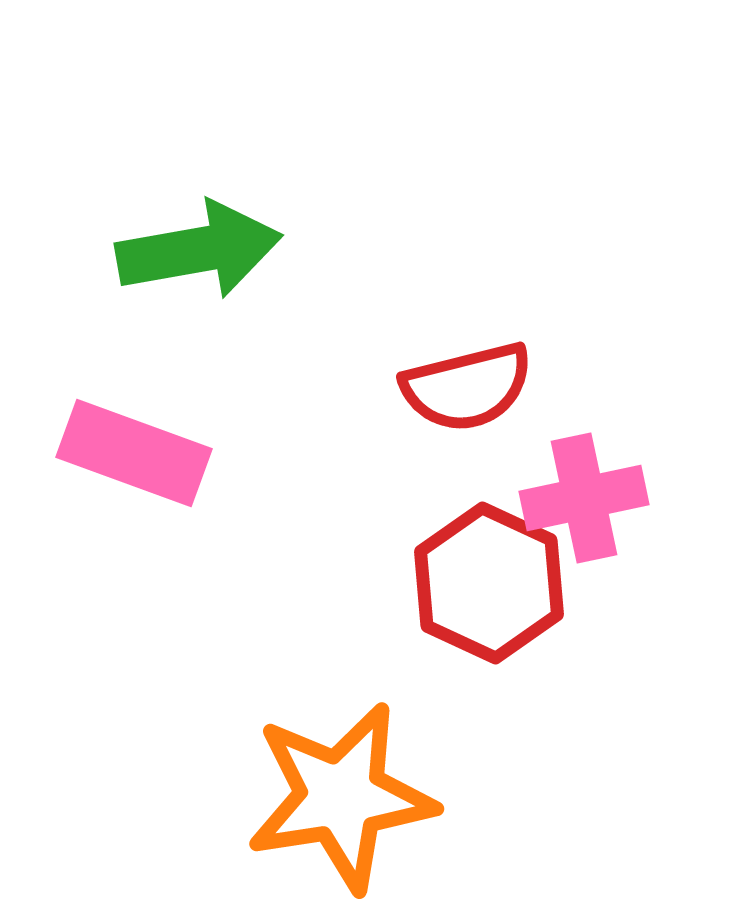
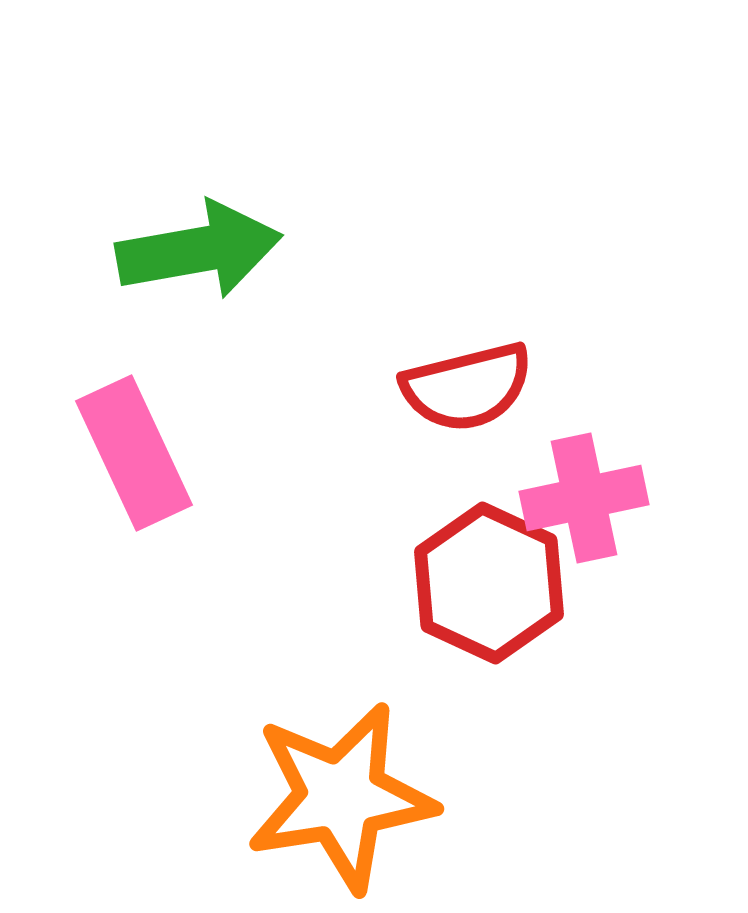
pink rectangle: rotated 45 degrees clockwise
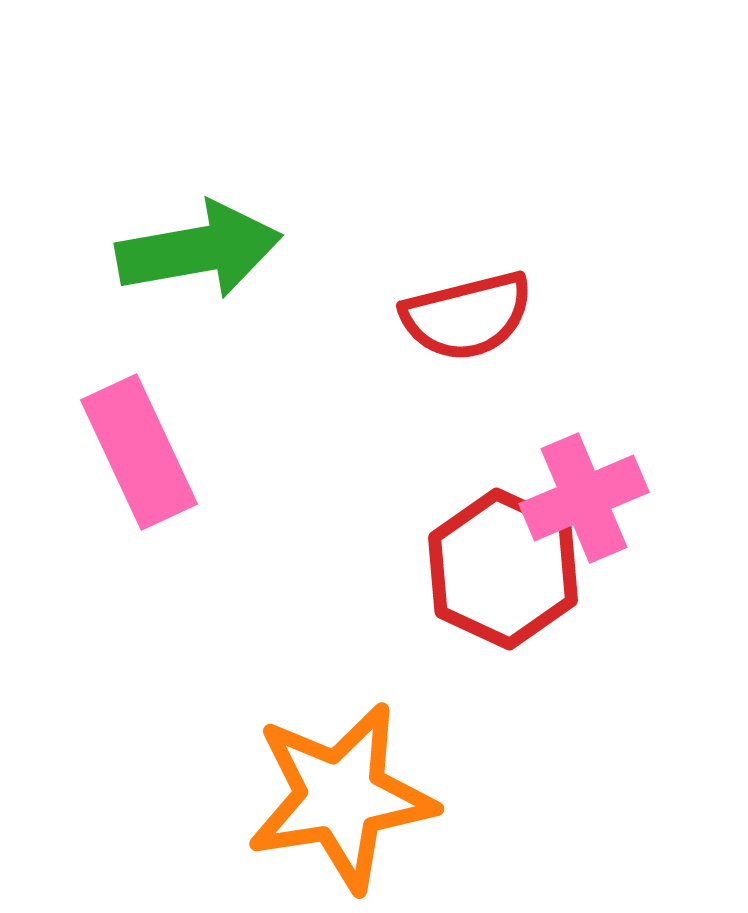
red semicircle: moved 71 px up
pink rectangle: moved 5 px right, 1 px up
pink cross: rotated 11 degrees counterclockwise
red hexagon: moved 14 px right, 14 px up
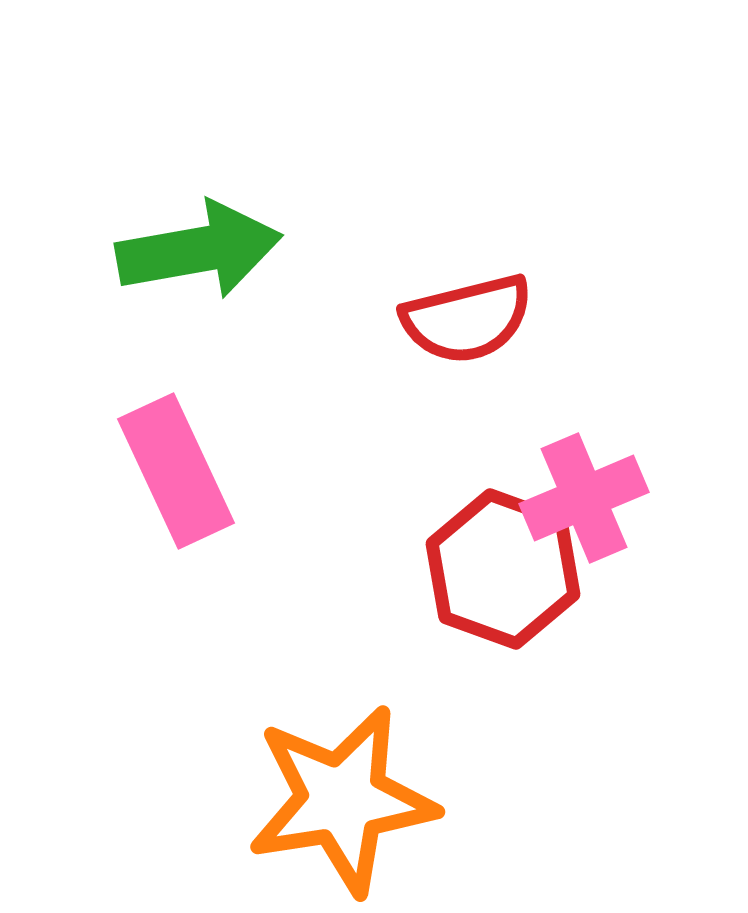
red semicircle: moved 3 px down
pink rectangle: moved 37 px right, 19 px down
red hexagon: rotated 5 degrees counterclockwise
orange star: moved 1 px right, 3 px down
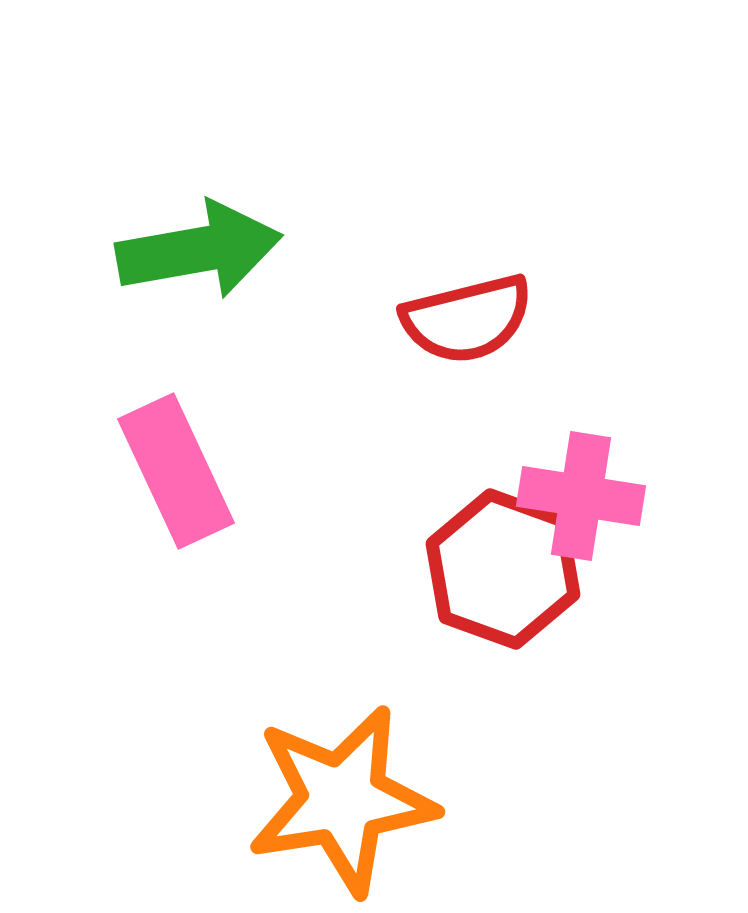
pink cross: moved 3 px left, 2 px up; rotated 32 degrees clockwise
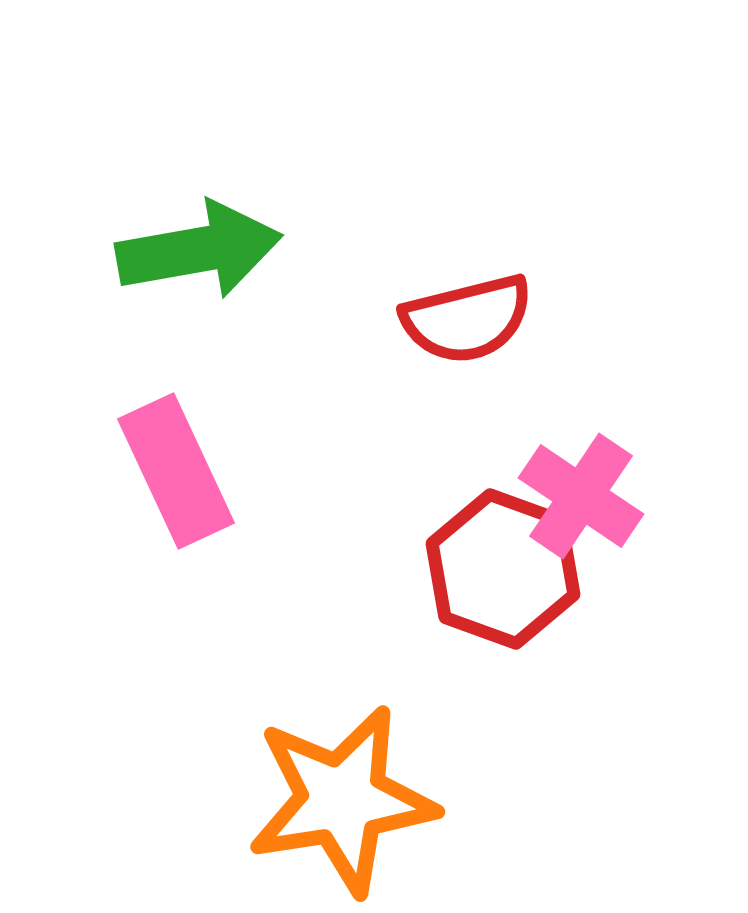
pink cross: rotated 25 degrees clockwise
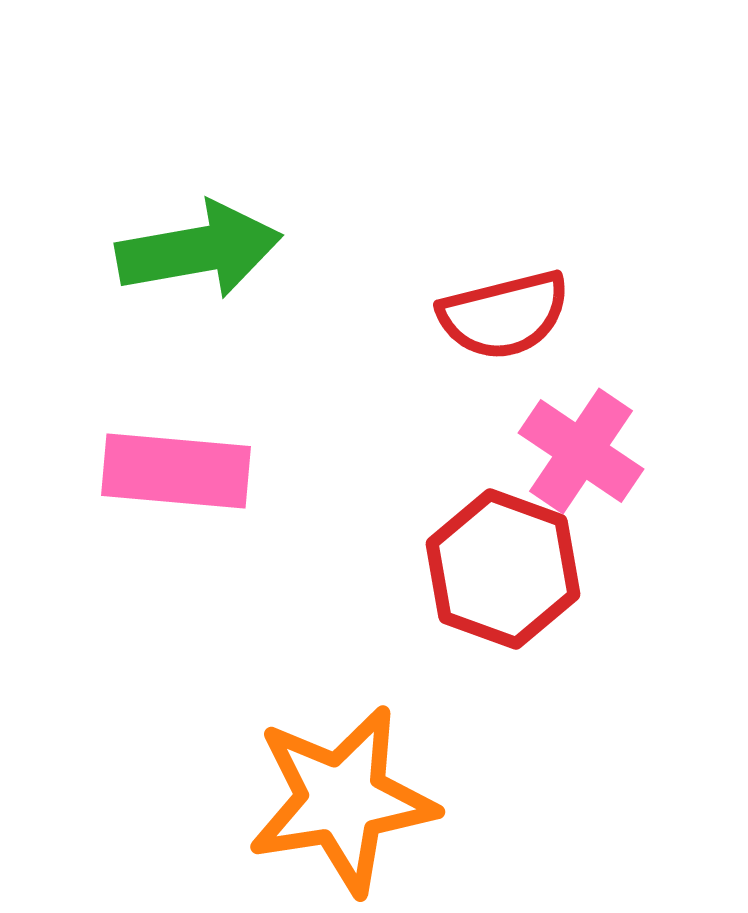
red semicircle: moved 37 px right, 4 px up
pink rectangle: rotated 60 degrees counterclockwise
pink cross: moved 45 px up
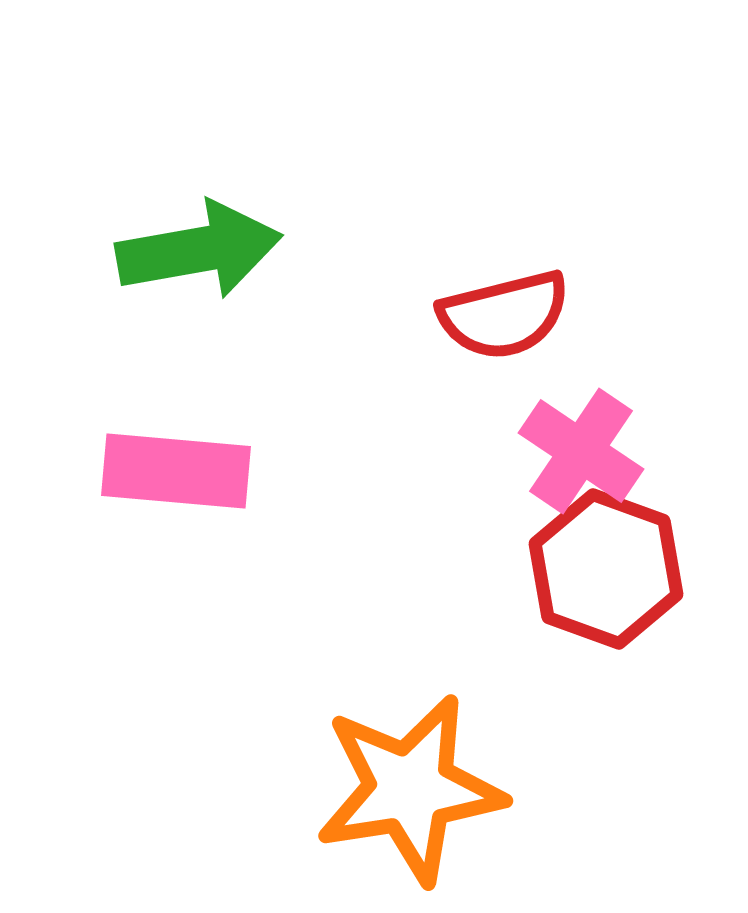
red hexagon: moved 103 px right
orange star: moved 68 px right, 11 px up
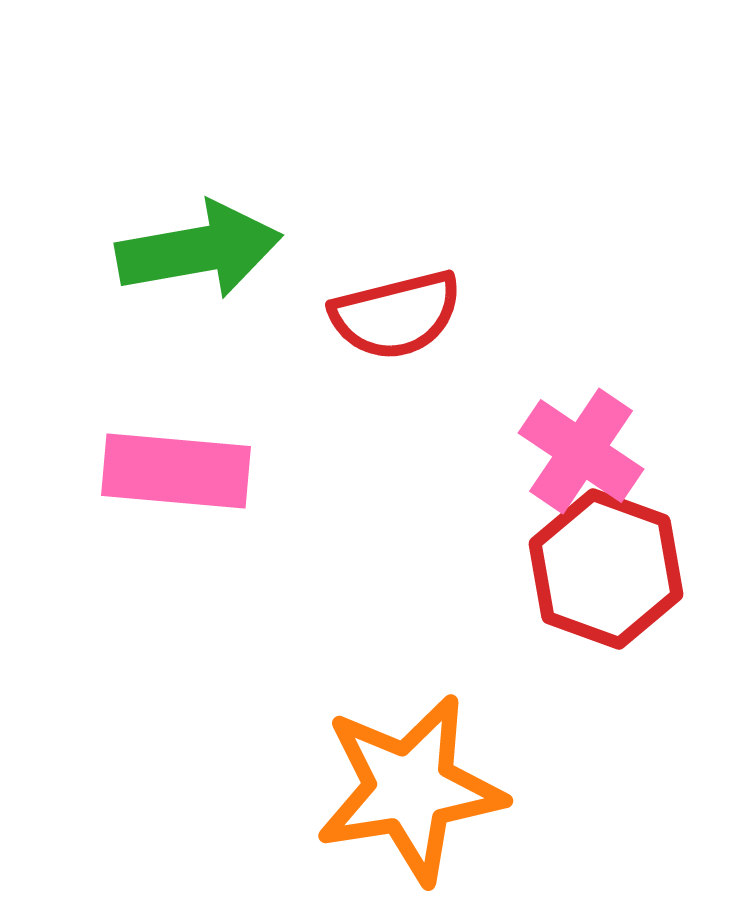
red semicircle: moved 108 px left
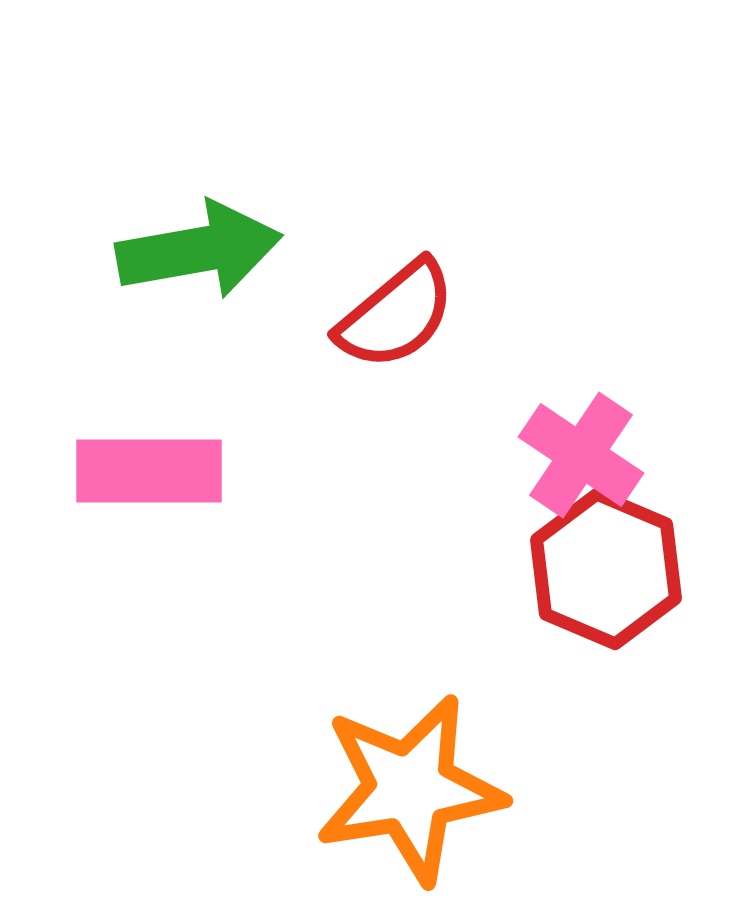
red semicircle: rotated 26 degrees counterclockwise
pink cross: moved 4 px down
pink rectangle: moved 27 px left; rotated 5 degrees counterclockwise
red hexagon: rotated 3 degrees clockwise
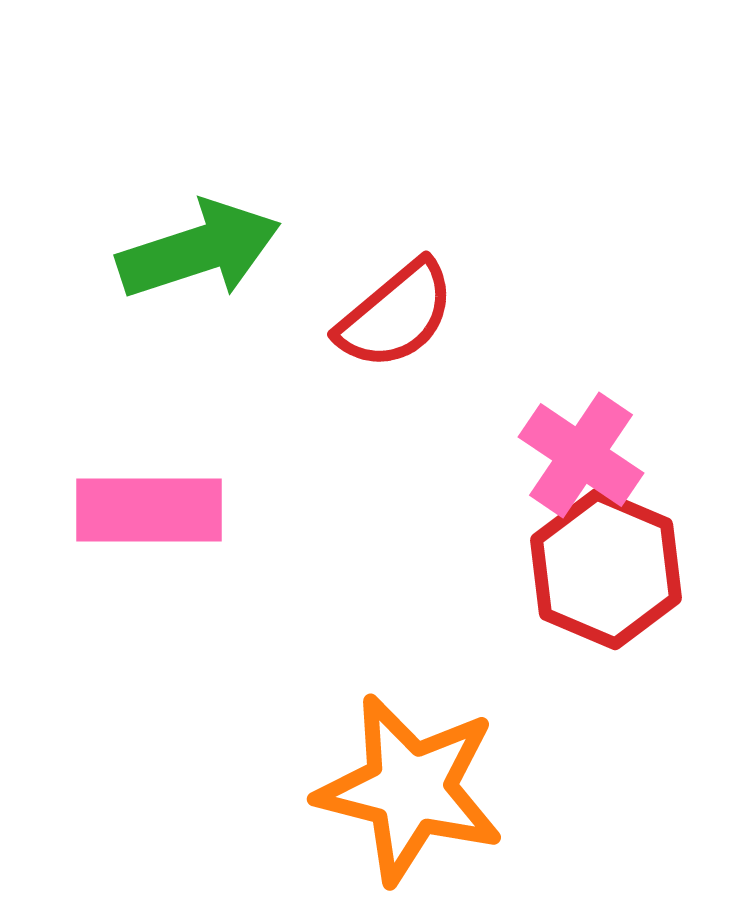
green arrow: rotated 8 degrees counterclockwise
pink rectangle: moved 39 px down
orange star: rotated 23 degrees clockwise
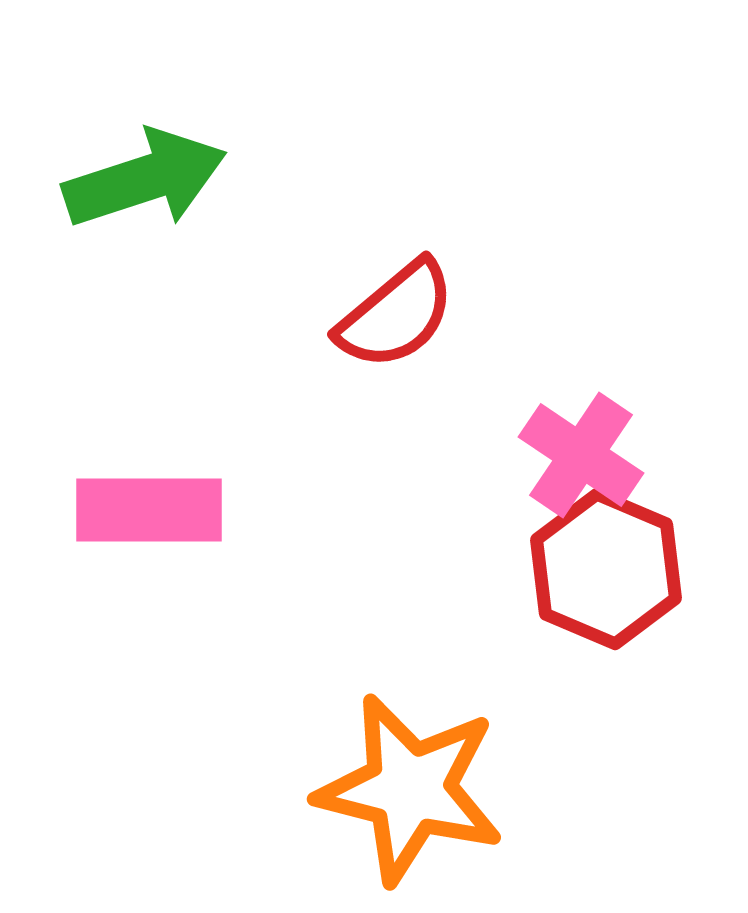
green arrow: moved 54 px left, 71 px up
